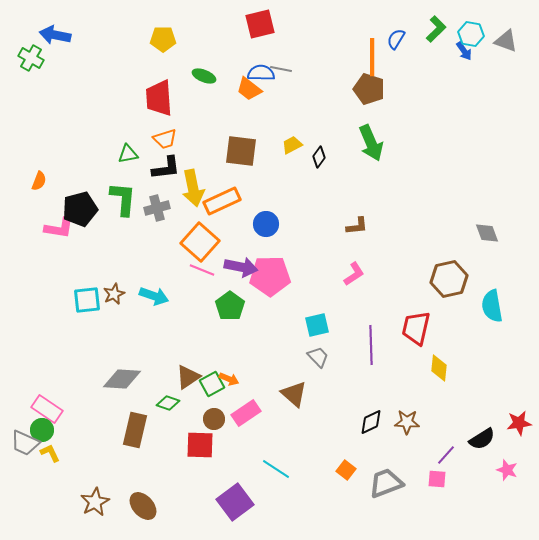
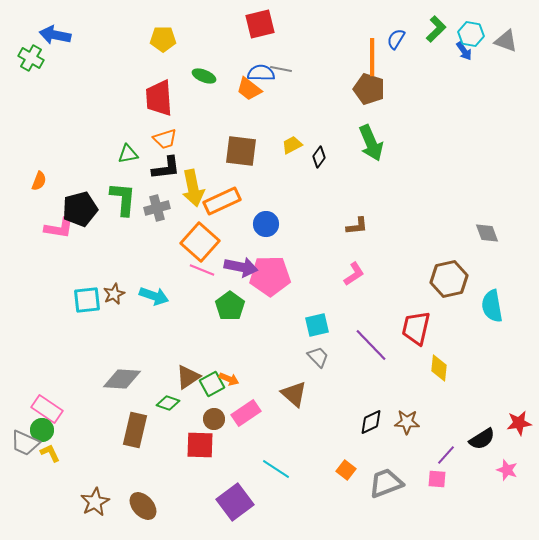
purple line at (371, 345): rotated 42 degrees counterclockwise
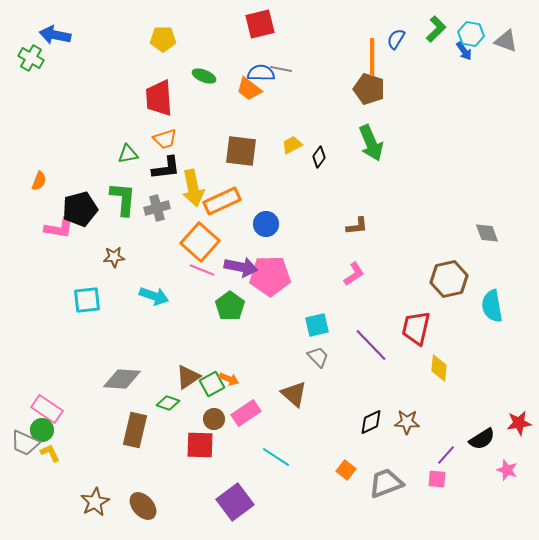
brown star at (114, 294): moved 37 px up; rotated 20 degrees clockwise
cyan line at (276, 469): moved 12 px up
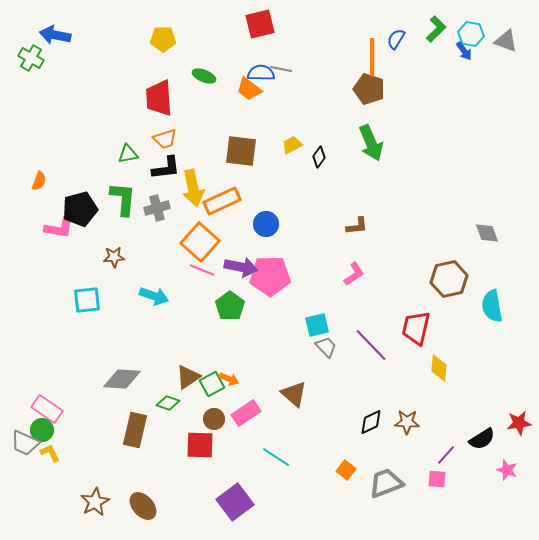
gray trapezoid at (318, 357): moved 8 px right, 10 px up
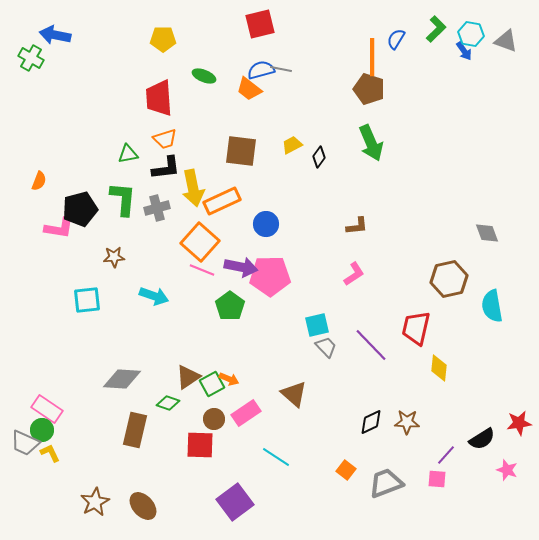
blue semicircle at (261, 73): moved 3 px up; rotated 16 degrees counterclockwise
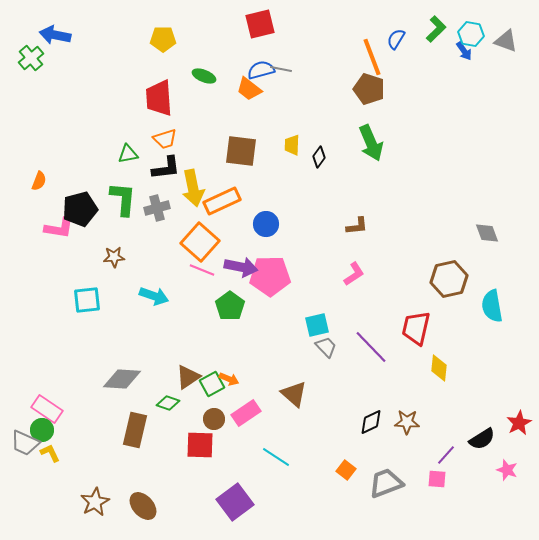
orange line at (372, 57): rotated 21 degrees counterclockwise
green cross at (31, 58): rotated 20 degrees clockwise
yellow trapezoid at (292, 145): rotated 60 degrees counterclockwise
purple line at (371, 345): moved 2 px down
red star at (519, 423): rotated 20 degrees counterclockwise
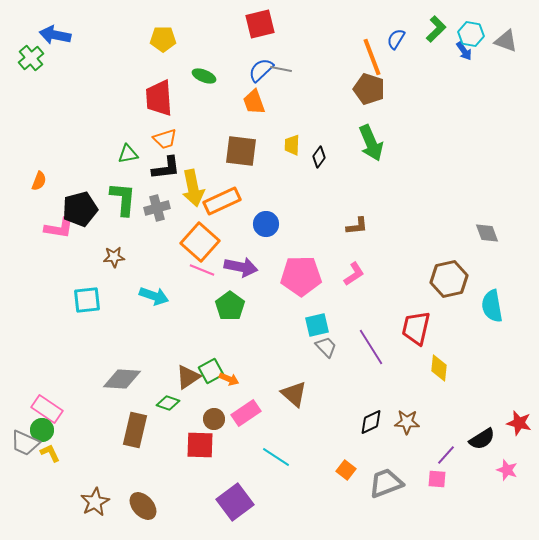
blue semicircle at (261, 70): rotated 28 degrees counterclockwise
orange trapezoid at (249, 89): moved 5 px right, 13 px down; rotated 32 degrees clockwise
pink pentagon at (270, 276): moved 31 px right
purple line at (371, 347): rotated 12 degrees clockwise
green square at (212, 384): moved 1 px left, 13 px up
red star at (519, 423): rotated 30 degrees counterclockwise
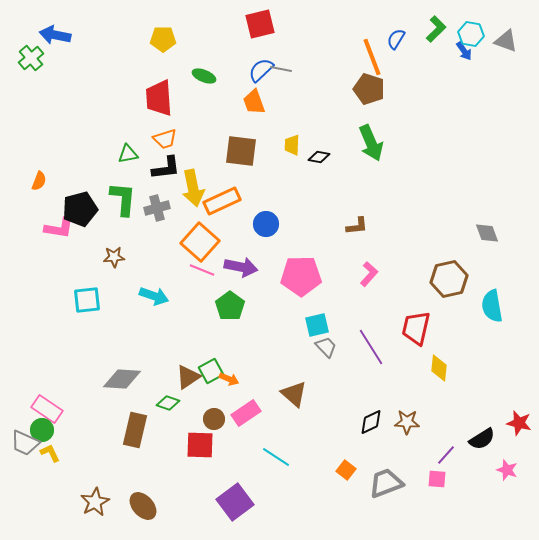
black diamond at (319, 157): rotated 65 degrees clockwise
pink L-shape at (354, 274): moved 15 px right; rotated 15 degrees counterclockwise
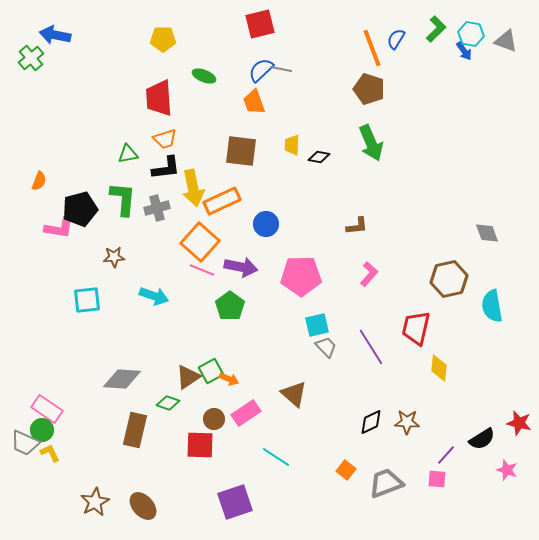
orange line at (372, 57): moved 9 px up
purple square at (235, 502): rotated 18 degrees clockwise
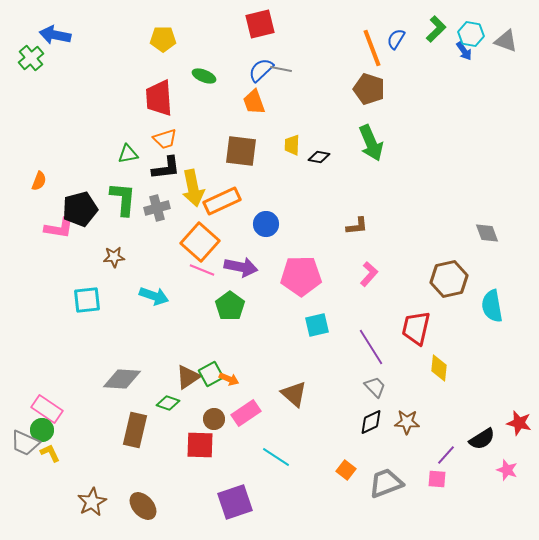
gray trapezoid at (326, 347): moved 49 px right, 40 px down
green square at (211, 371): moved 3 px down
brown star at (95, 502): moved 3 px left
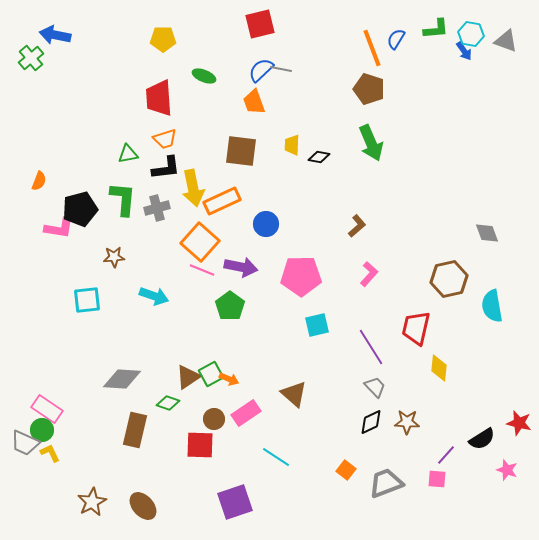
green L-shape at (436, 29): rotated 40 degrees clockwise
brown L-shape at (357, 226): rotated 35 degrees counterclockwise
